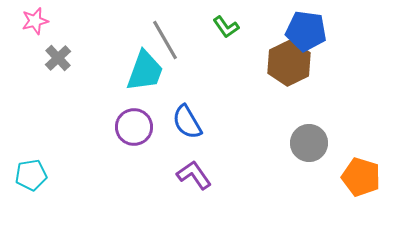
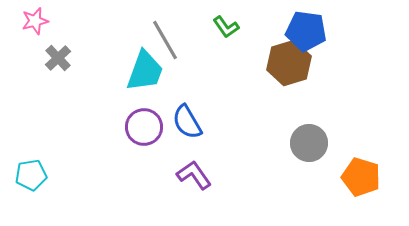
brown hexagon: rotated 9 degrees clockwise
purple circle: moved 10 px right
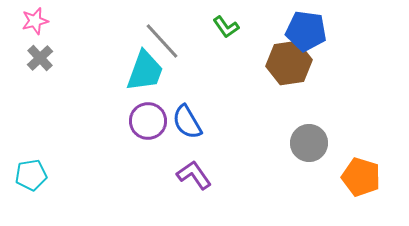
gray line: moved 3 px left, 1 px down; rotated 12 degrees counterclockwise
gray cross: moved 18 px left
brown hexagon: rotated 9 degrees clockwise
purple circle: moved 4 px right, 6 px up
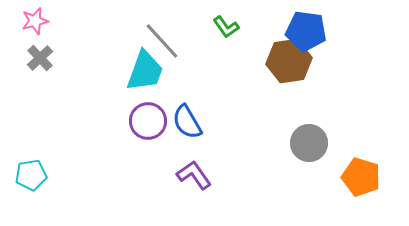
brown hexagon: moved 2 px up
